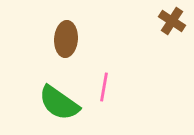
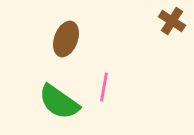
brown ellipse: rotated 16 degrees clockwise
green semicircle: moved 1 px up
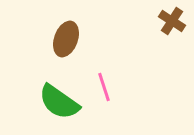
pink line: rotated 28 degrees counterclockwise
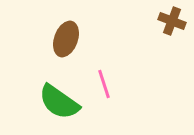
brown cross: rotated 12 degrees counterclockwise
pink line: moved 3 px up
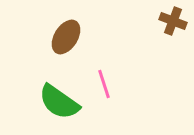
brown cross: moved 1 px right
brown ellipse: moved 2 px up; rotated 12 degrees clockwise
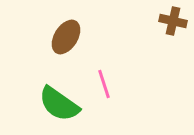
brown cross: rotated 8 degrees counterclockwise
green semicircle: moved 2 px down
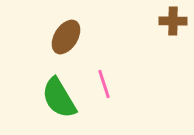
brown cross: rotated 12 degrees counterclockwise
green semicircle: moved 6 px up; rotated 24 degrees clockwise
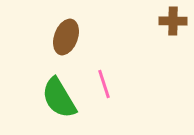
brown ellipse: rotated 12 degrees counterclockwise
